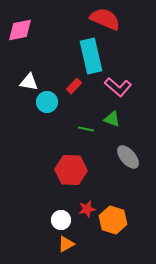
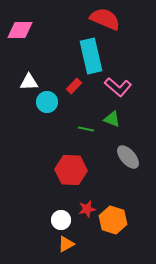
pink diamond: rotated 12 degrees clockwise
white triangle: rotated 12 degrees counterclockwise
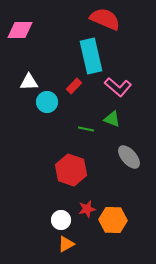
gray ellipse: moved 1 px right
red hexagon: rotated 16 degrees clockwise
orange hexagon: rotated 16 degrees counterclockwise
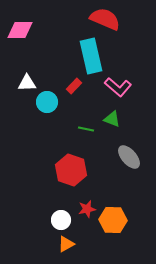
white triangle: moved 2 px left, 1 px down
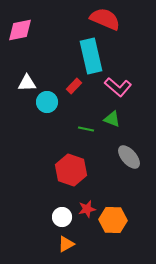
pink diamond: rotated 12 degrees counterclockwise
white circle: moved 1 px right, 3 px up
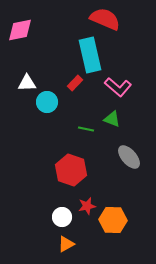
cyan rectangle: moved 1 px left, 1 px up
red rectangle: moved 1 px right, 3 px up
red star: moved 3 px up
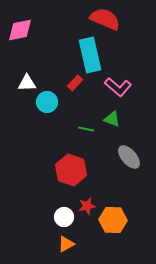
white circle: moved 2 px right
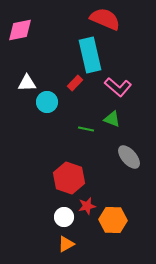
red hexagon: moved 2 px left, 8 px down
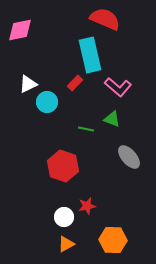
white triangle: moved 1 px right, 1 px down; rotated 24 degrees counterclockwise
red hexagon: moved 6 px left, 12 px up
orange hexagon: moved 20 px down
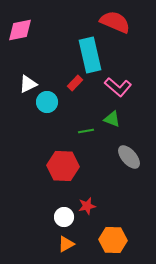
red semicircle: moved 10 px right, 3 px down
green line: moved 2 px down; rotated 21 degrees counterclockwise
red hexagon: rotated 16 degrees counterclockwise
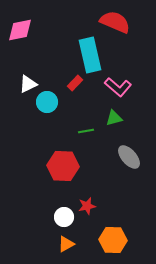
green triangle: moved 2 px right, 1 px up; rotated 36 degrees counterclockwise
